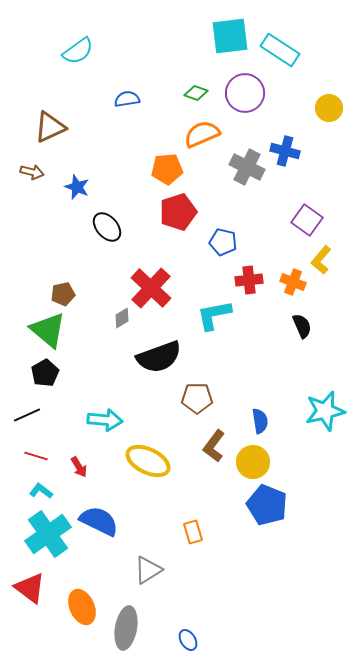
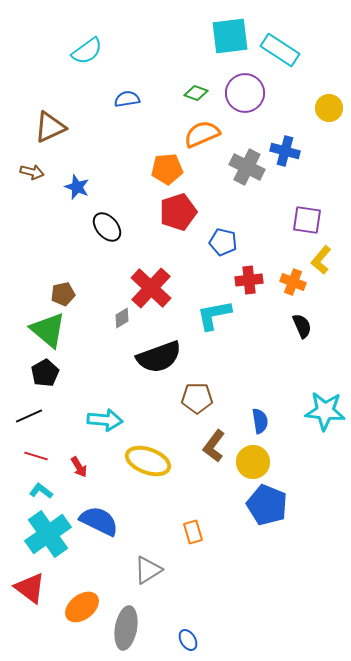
cyan semicircle at (78, 51): moved 9 px right
purple square at (307, 220): rotated 28 degrees counterclockwise
cyan star at (325, 411): rotated 18 degrees clockwise
black line at (27, 415): moved 2 px right, 1 px down
yellow ellipse at (148, 461): rotated 6 degrees counterclockwise
orange ellipse at (82, 607): rotated 76 degrees clockwise
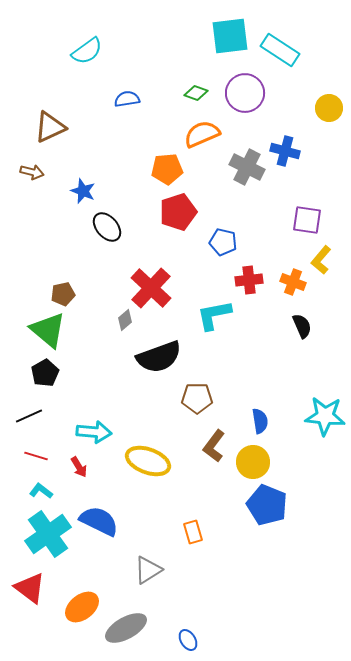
blue star at (77, 187): moved 6 px right, 4 px down
gray diamond at (122, 318): moved 3 px right, 2 px down; rotated 10 degrees counterclockwise
cyan star at (325, 411): moved 5 px down
cyan arrow at (105, 420): moved 11 px left, 12 px down
gray ellipse at (126, 628): rotated 51 degrees clockwise
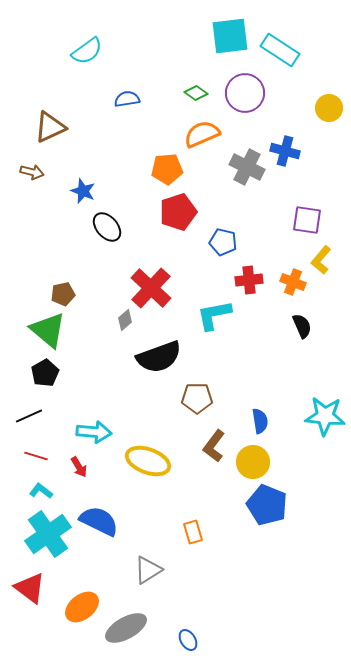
green diamond at (196, 93): rotated 15 degrees clockwise
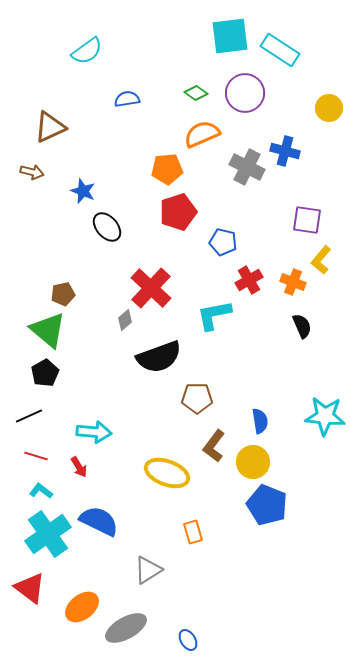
red cross at (249, 280): rotated 24 degrees counterclockwise
yellow ellipse at (148, 461): moved 19 px right, 12 px down
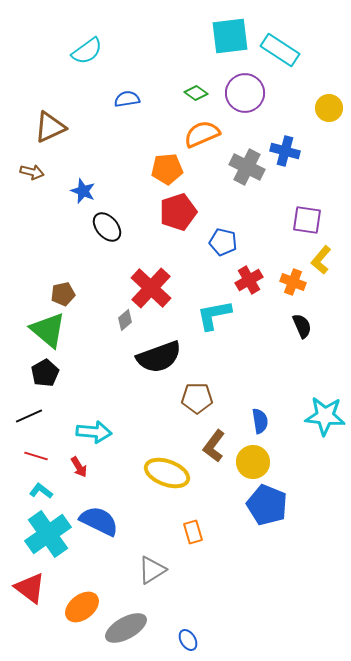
gray triangle at (148, 570): moved 4 px right
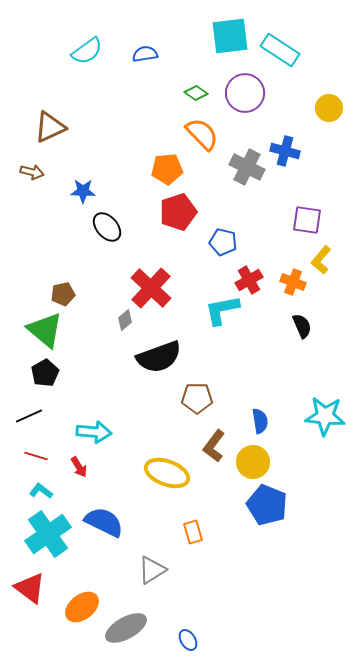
blue semicircle at (127, 99): moved 18 px right, 45 px up
orange semicircle at (202, 134): rotated 69 degrees clockwise
blue star at (83, 191): rotated 20 degrees counterclockwise
cyan L-shape at (214, 315): moved 8 px right, 5 px up
green triangle at (48, 330): moved 3 px left
blue semicircle at (99, 521): moved 5 px right, 1 px down
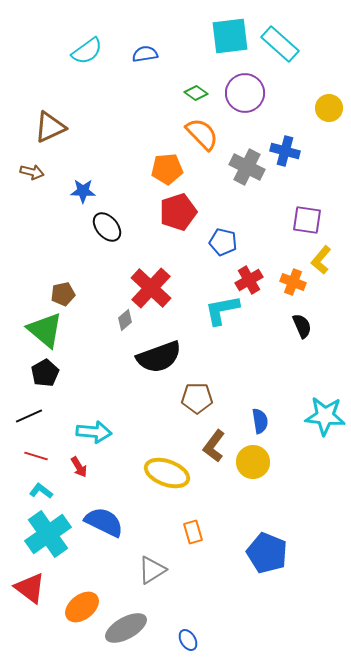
cyan rectangle at (280, 50): moved 6 px up; rotated 9 degrees clockwise
blue pentagon at (267, 505): moved 48 px down
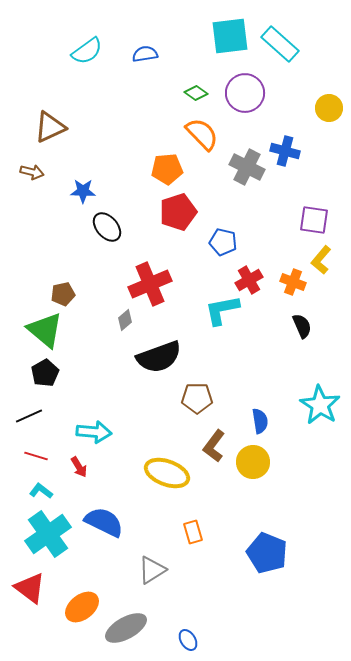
purple square at (307, 220): moved 7 px right
red cross at (151, 288): moved 1 px left, 4 px up; rotated 24 degrees clockwise
cyan star at (325, 416): moved 5 px left, 11 px up; rotated 27 degrees clockwise
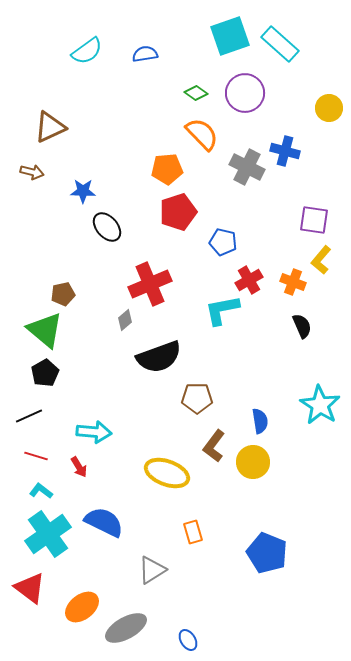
cyan square at (230, 36): rotated 12 degrees counterclockwise
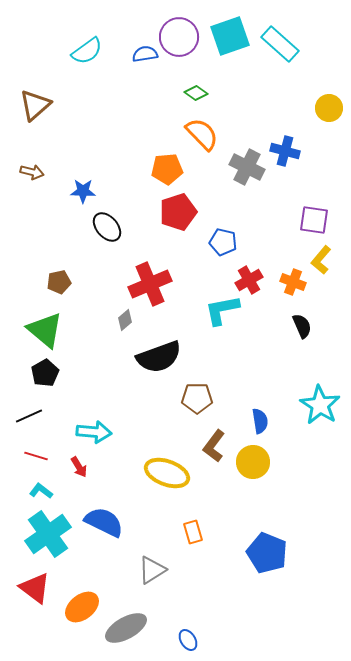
purple circle at (245, 93): moved 66 px left, 56 px up
brown triangle at (50, 127): moved 15 px left, 22 px up; rotated 16 degrees counterclockwise
brown pentagon at (63, 294): moved 4 px left, 12 px up
red triangle at (30, 588): moved 5 px right
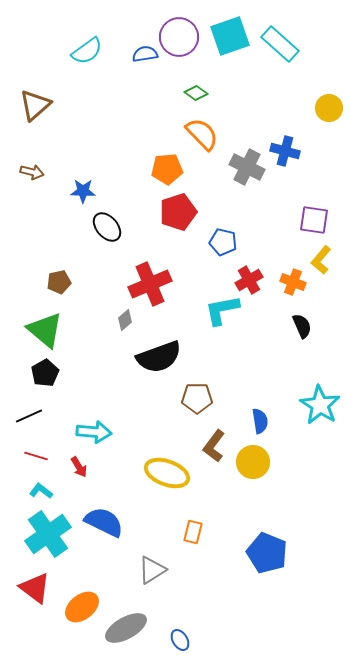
orange rectangle at (193, 532): rotated 30 degrees clockwise
blue ellipse at (188, 640): moved 8 px left
